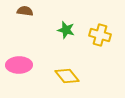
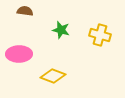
green star: moved 5 px left
pink ellipse: moved 11 px up
yellow diamond: moved 14 px left; rotated 30 degrees counterclockwise
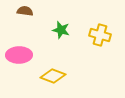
pink ellipse: moved 1 px down
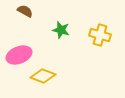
brown semicircle: rotated 21 degrees clockwise
pink ellipse: rotated 20 degrees counterclockwise
yellow diamond: moved 10 px left
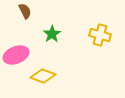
brown semicircle: rotated 35 degrees clockwise
green star: moved 9 px left, 4 px down; rotated 24 degrees clockwise
pink ellipse: moved 3 px left
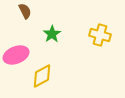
yellow diamond: moved 1 px left; rotated 50 degrees counterclockwise
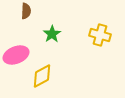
brown semicircle: moved 1 px right; rotated 28 degrees clockwise
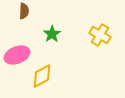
brown semicircle: moved 2 px left
yellow cross: rotated 15 degrees clockwise
pink ellipse: moved 1 px right
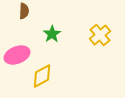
yellow cross: rotated 20 degrees clockwise
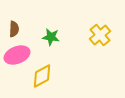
brown semicircle: moved 10 px left, 18 px down
green star: moved 1 px left, 3 px down; rotated 30 degrees counterclockwise
